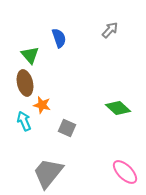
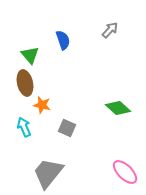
blue semicircle: moved 4 px right, 2 px down
cyan arrow: moved 6 px down
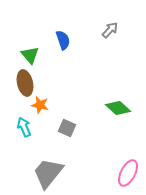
orange star: moved 2 px left
pink ellipse: moved 3 px right, 1 px down; rotated 72 degrees clockwise
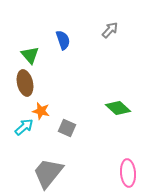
orange star: moved 1 px right, 6 px down
cyan arrow: rotated 72 degrees clockwise
pink ellipse: rotated 32 degrees counterclockwise
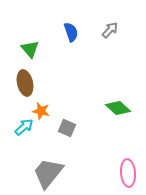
blue semicircle: moved 8 px right, 8 px up
green triangle: moved 6 px up
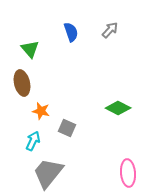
brown ellipse: moved 3 px left
green diamond: rotated 15 degrees counterclockwise
cyan arrow: moved 9 px right, 14 px down; rotated 24 degrees counterclockwise
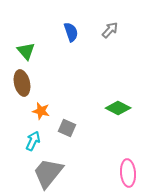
green triangle: moved 4 px left, 2 px down
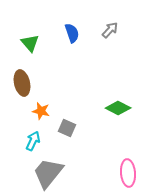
blue semicircle: moved 1 px right, 1 px down
green triangle: moved 4 px right, 8 px up
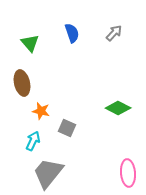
gray arrow: moved 4 px right, 3 px down
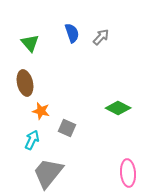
gray arrow: moved 13 px left, 4 px down
brown ellipse: moved 3 px right
cyan arrow: moved 1 px left, 1 px up
